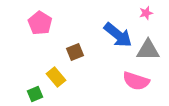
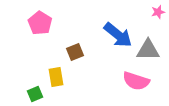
pink star: moved 12 px right, 1 px up
yellow rectangle: rotated 30 degrees clockwise
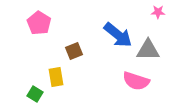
pink star: rotated 16 degrees clockwise
pink pentagon: moved 1 px left
brown square: moved 1 px left, 1 px up
green square: rotated 35 degrees counterclockwise
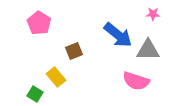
pink star: moved 5 px left, 2 px down
yellow rectangle: rotated 30 degrees counterclockwise
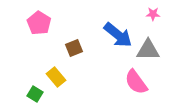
brown square: moved 3 px up
pink semicircle: moved 1 px down; rotated 36 degrees clockwise
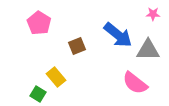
brown square: moved 3 px right, 2 px up
pink semicircle: moved 1 px left, 1 px down; rotated 16 degrees counterclockwise
green square: moved 3 px right
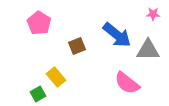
blue arrow: moved 1 px left
pink semicircle: moved 8 px left
green square: rotated 28 degrees clockwise
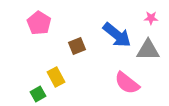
pink star: moved 2 px left, 4 px down
yellow rectangle: rotated 12 degrees clockwise
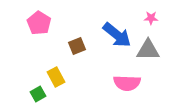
pink semicircle: rotated 36 degrees counterclockwise
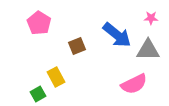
pink semicircle: moved 7 px right, 1 px down; rotated 28 degrees counterclockwise
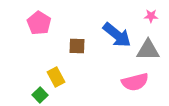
pink star: moved 2 px up
brown square: rotated 24 degrees clockwise
pink semicircle: moved 1 px right, 2 px up; rotated 12 degrees clockwise
green square: moved 2 px right, 1 px down; rotated 14 degrees counterclockwise
